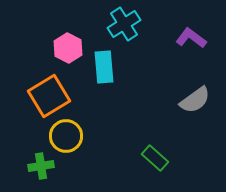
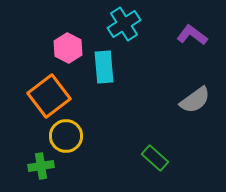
purple L-shape: moved 1 px right, 3 px up
orange square: rotated 6 degrees counterclockwise
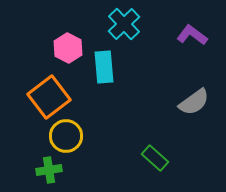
cyan cross: rotated 12 degrees counterclockwise
orange square: moved 1 px down
gray semicircle: moved 1 px left, 2 px down
green cross: moved 8 px right, 4 px down
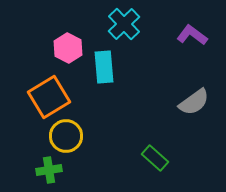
orange square: rotated 6 degrees clockwise
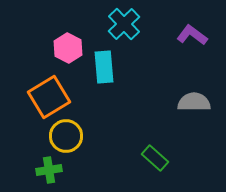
gray semicircle: rotated 144 degrees counterclockwise
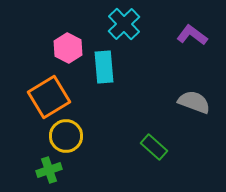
gray semicircle: rotated 20 degrees clockwise
green rectangle: moved 1 px left, 11 px up
green cross: rotated 10 degrees counterclockwise
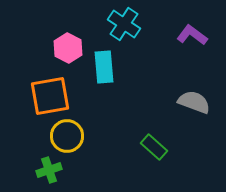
cyan cross: rotated 12 degrees counterclockwise
orange square: moved 1 px right, 1 px up; rotated 21 degrees clockwise
yellow circle: moved 1 px right
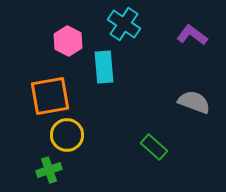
pink hexagon: moved 7 px up
yellow circle: moved 1 px up
